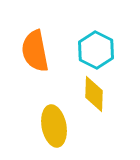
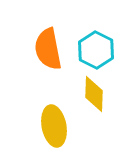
orange semicircle: moved 13 px right, 2 px up
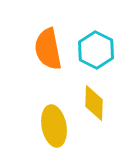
yellow diamond: moved 9 px down
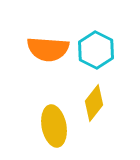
orange semicircle: rotated 75 degrees counterclockwise
yellow diamond: rotated 36 degrees clockwise
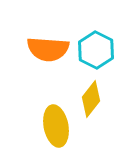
yellow diamond: moved 3 px left, 4 px up
yellow ellipse: moved 2 px right
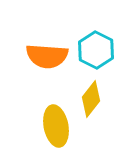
orange semicircle: moved 1 px left, 7 px down
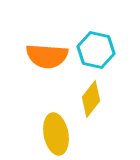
cyan hexagon: rotated 15 degrees counterclockwise
yellow ellipse: moved 8 px down
